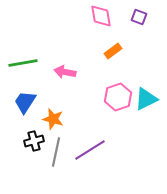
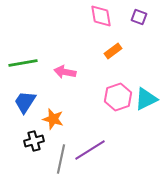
gray line: moved 5 px right, 7 px down
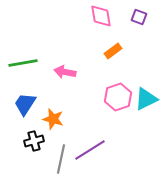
blue trapezoid: moved 2 px down
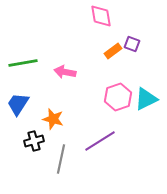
purple square: moved 7 px left, 27 px down
blue trapezoid: moved 7 px left
purple line: moved 10 px right, 9 px up
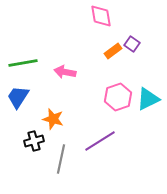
purple square: rotated 14 degrees clockwise
cyan triangle: moved 2 px right
blue trapezoid: moved 7 px up
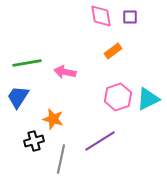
purple square: moved 2 px left, 27 px up; rotated 35 degrees counterclockwise
green line: moved 4 px right
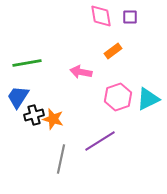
pink arrow: moved 16 px right
black cross: moved 26 px up
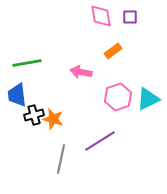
blue trapezoid: moved 1 px left, 2 px up; rotated 40 degrees counterclockwise
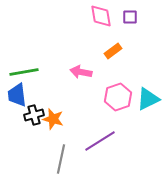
green line: moved 3 px left, 9 px down
